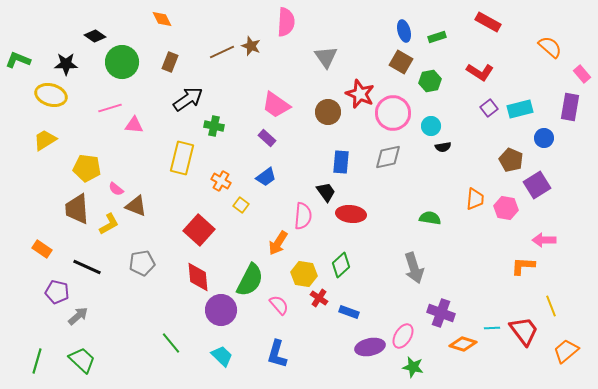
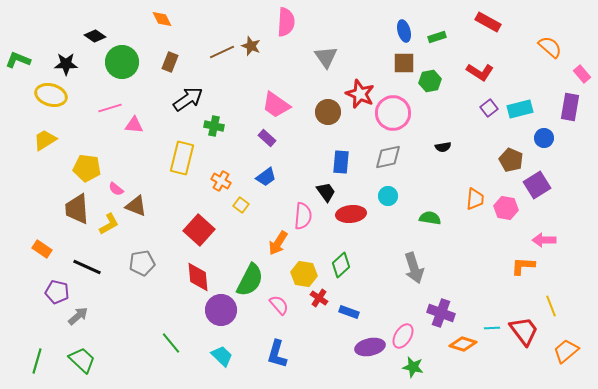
brown square at (401, 62): moved 3 px right, 1 px down; rotated 30 degrees counterclockwise
cyan circle at (431, 126): moved 43 px left, 70 px down
red ellipse at (351, 214): rotated 12 degrees counterclockwise
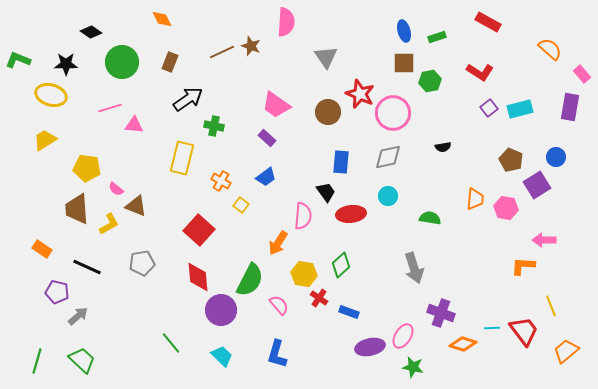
black diamond at (95, 36): moved 4 px left, 4 px up
orange semicircle at (550, 47): moved 2 px down
blue circle at (544, 138): moved 12 px right, 19 px down
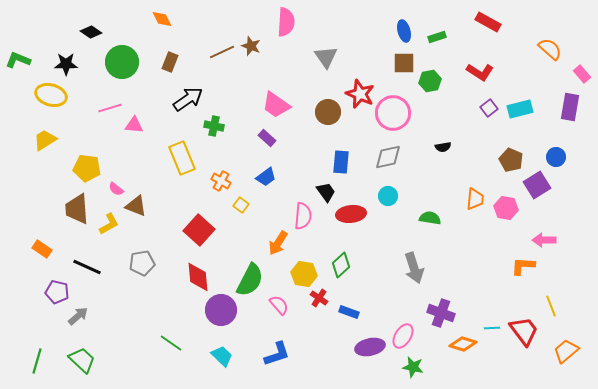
yellow rectangle at (182, 158): rotated 36 degrees counterclockwise
green line at (171, 343): rotated 15 degrees counterclockwise
blue L-shape at (277, 354): rotated 124 degrees counterclockwise
